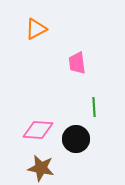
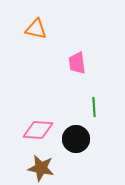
orange triangle: rotated 40 degrees clockwise
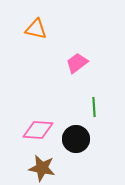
pink trapezoid: rotated 60 degrees clockwise
brown star: moved 1 px right
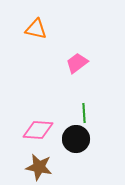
green line: moved 10 px left, 6 px down
brown star: moved 3 px left, 1 px up
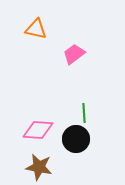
pink trapezoid: moved 3 px left, 9 px up
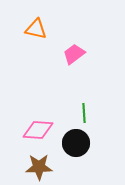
black circle: moved 4 px down
brown star: rotated 12 degrees counterclockwise
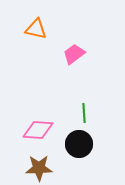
black circle: moved 3 px right, 1 px down
brown star: moved 1 px down
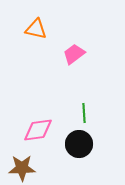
pink diamond: rotated 12 degrees counterclockwise
brown star: moved 17 px left
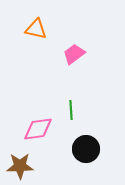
green line: moved 13 px left, 3 px up
pink diamond: moved 1 px up
black circle: moved 7 px right, 5 px down
brown star: moved 2 px left, 2 px up
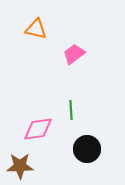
black circle: moved 1 px right
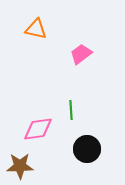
pink trapezoid: moved 7 px right
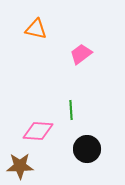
pink diamond: moved 2 px down; rotated 12 degrees clockwise
